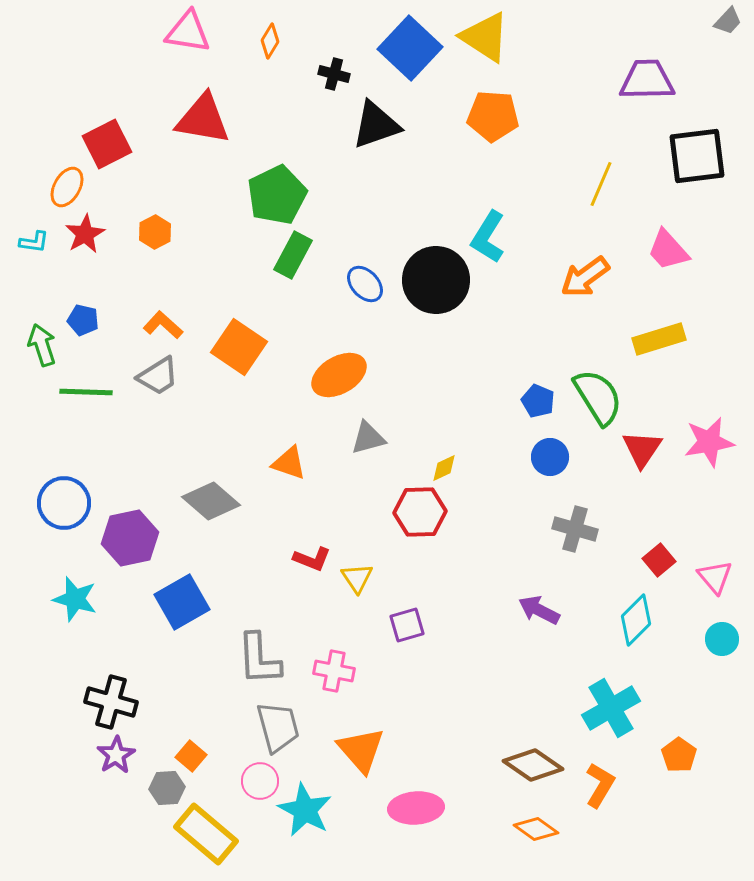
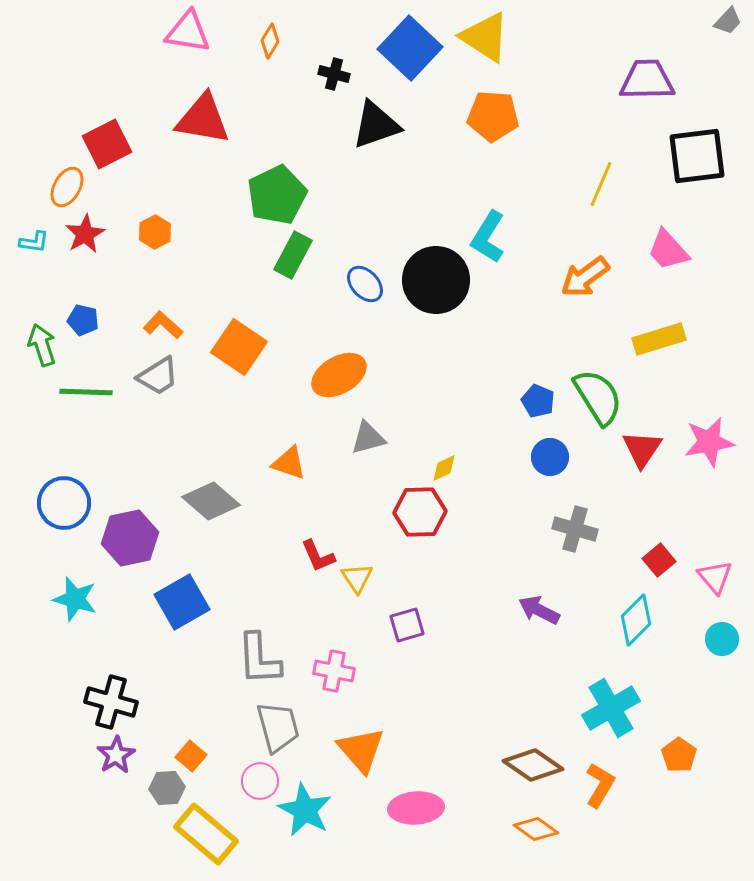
red L-shape at (312, 559): moved 6 px right, 3 px up; rotated 45 degrees clockwise
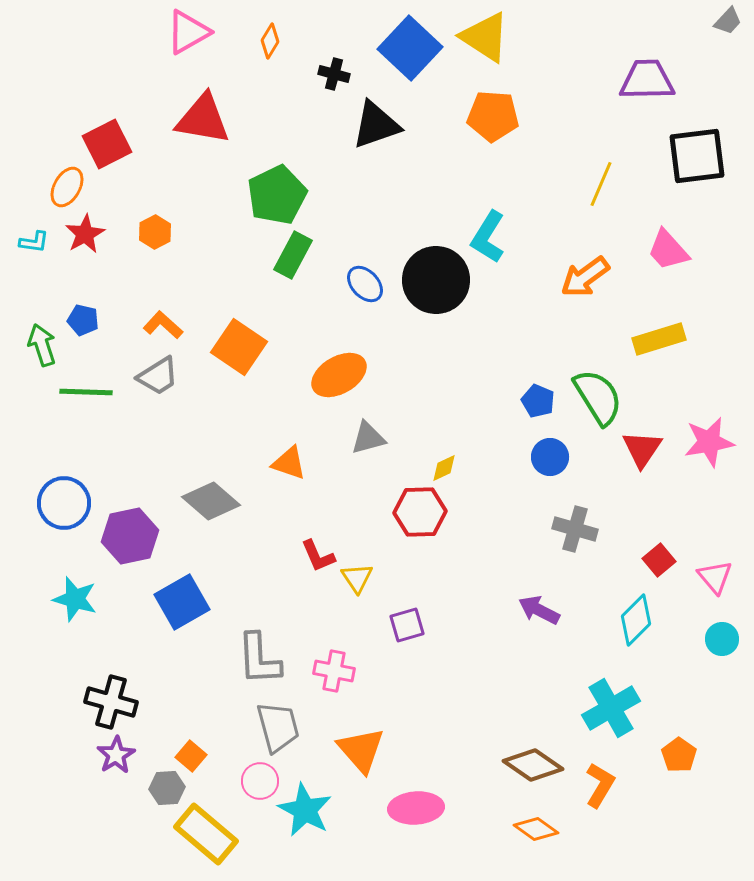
pink triangle at (188, 32): rotated 39 degrees counterclockwise
purple hexagon at (130, 538): moved 2 px up
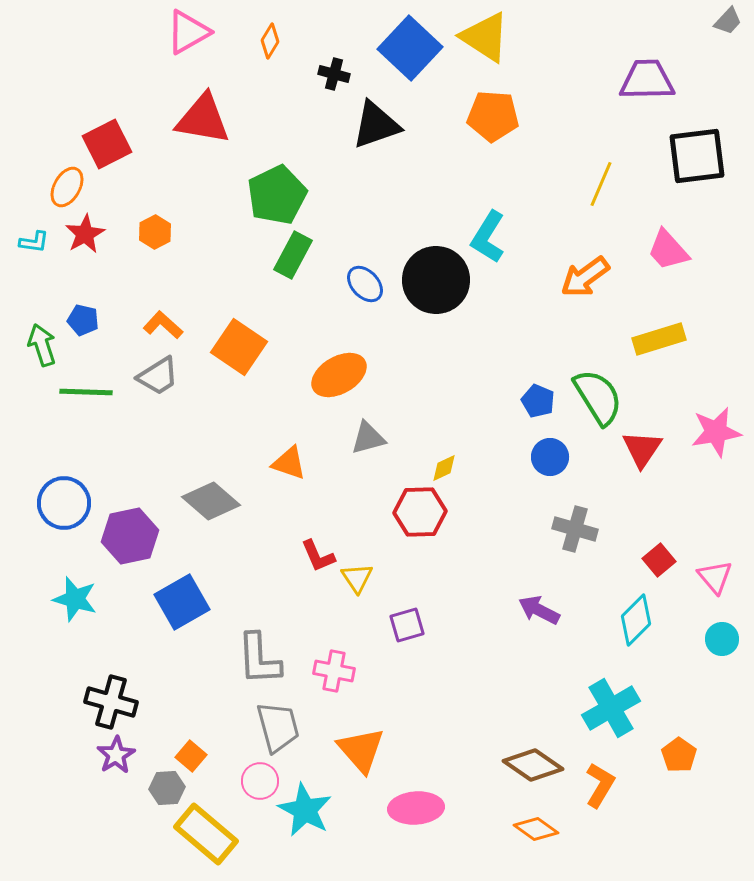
pink star at (709, 442): moved 7 px right, 10 px up
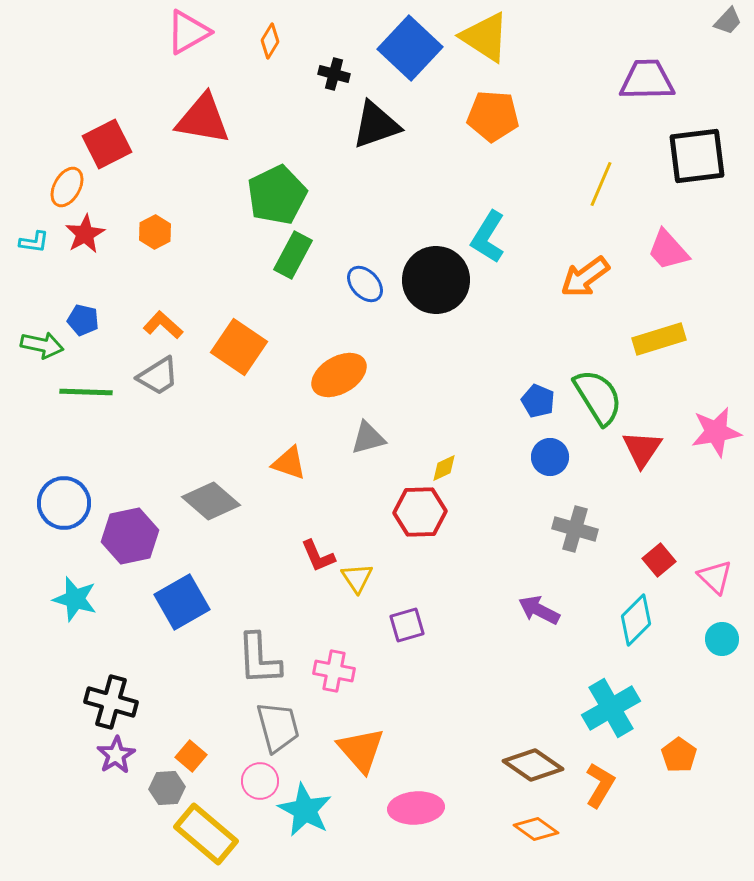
green arrow at (42, 345): rotated 120 degrees clockwise
pink triangle at (715, 577): rotated 6 degrees counterclockwise
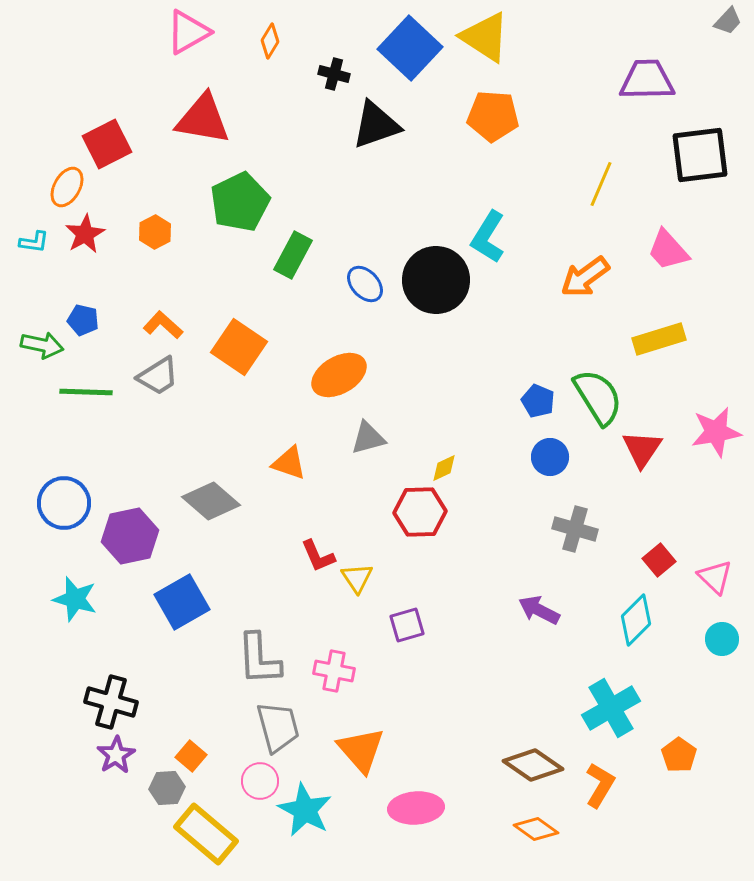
black square at (697, 156): moved 3 px right, 1 px up
green pentagon at (277, 195): moved 37 px left, 7 px down
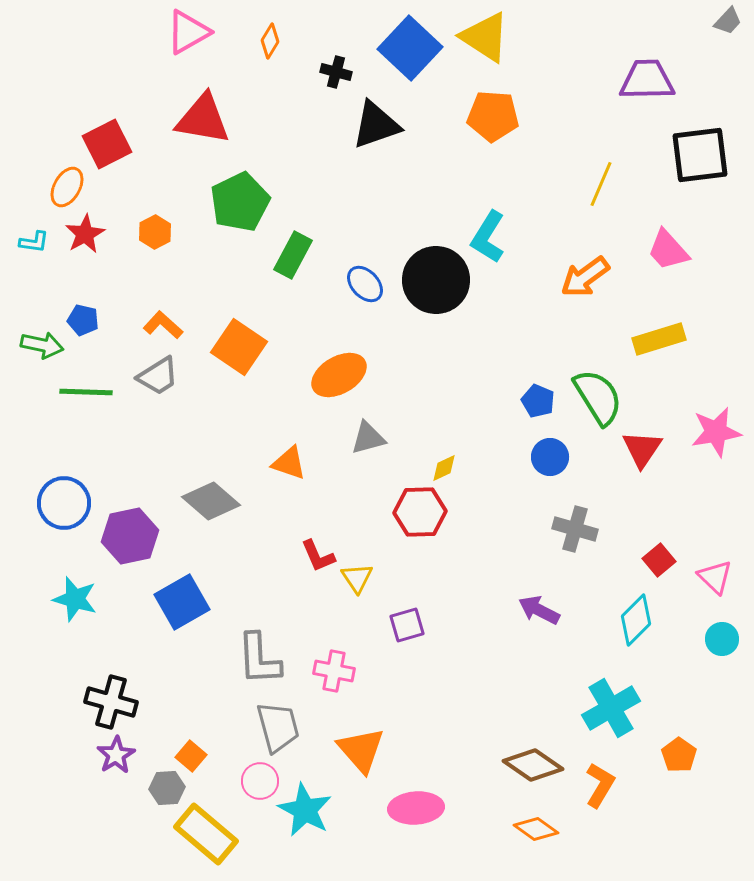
black cross at (334, 74): moved 2 px right, 2 px up
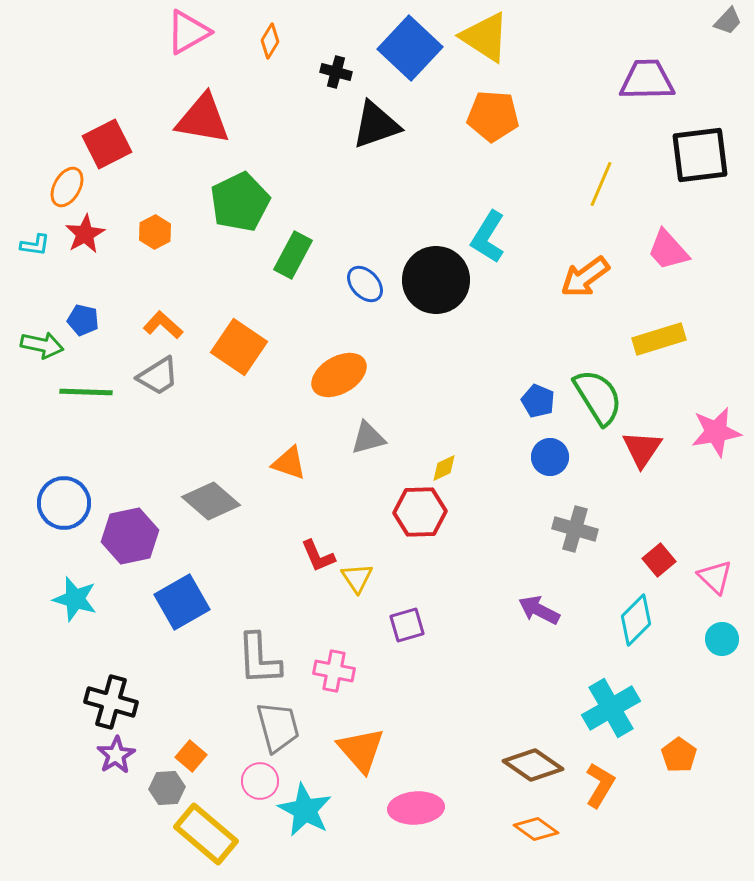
cyan L-shape at (34, 242): moved 1 px right, 3 px down
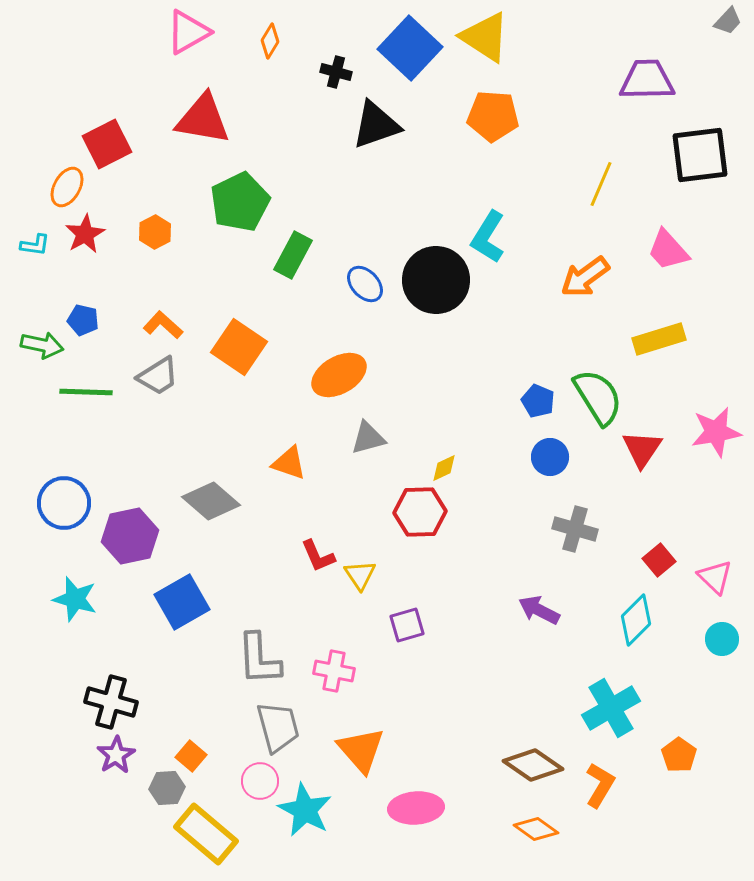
yellow triangle at (357, 578): moved 3 px right, 3 px up
